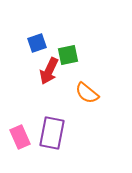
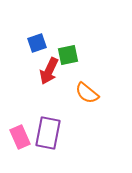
purple rectangle: moved 4 px left
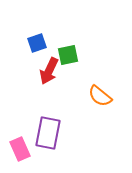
orange semicircle: moved 13 px right, 3 px down
pink rectangle: moved 12 px down
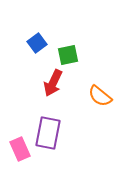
blue square: rotated 18 degrees counterclockwise
red arrow: moved 4 px right, 12 px down
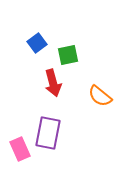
red arrow: rotated 40 degrees counterclockwise
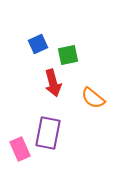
blue square: moved 1 px right, 1 px down; rotated 12 degrees clockwise
orange semicircle: moved 7 px left, 2 px down
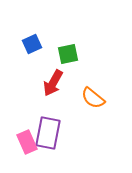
blue square: moved 6 px left
green square: moved 1 px up
red arrow: rotated 44 degrees clockwise
pink rectangle: moved 7 px right, 7 px up
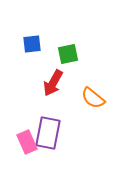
blue square: rotated 18 degrees clockwise
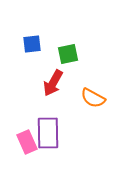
orange semicircle: rotated 10 degrees counterclockwise
purple rectangle: rotated 12 degrees counterclockwise
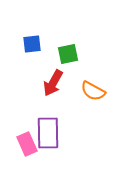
orange semicircle: moved 7 px up
pink rectangle: moved 2 px down
